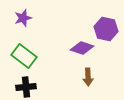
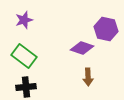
purple star: moved 1 px right, 2 px down
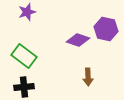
purple star: moved 3 px right, 8 px up
purple diamond: moved 4 px left, 8 px up
black cross: moved 2 px left
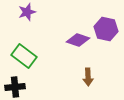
black cross: moved 9 px left
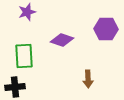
purple hexagon: rotated 10 degrees counterclockwise
purple diamond: moved 16 px left
green rectangle: rotated 50 degrees clockwise
brown arrow: moved 2 px down
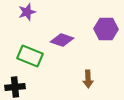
green rectangle: moved 6 px right; rotated 65 degrees counterclockwise
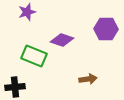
green rectangle: moved 4 px right
brown arrow: rotated 96 degrees counterclockwise
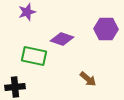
purple diamond: moved 1 px up
green rectangle: rotated 10 degrees counterclockwise
brown arrow: rotated 48 degrees clockwise
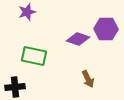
purple diamond: moved 16 px right
brown arrow: rotated 24 degrees clockwise
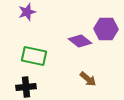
purple diamond: moved 2 px right, 2 px down; rotated 20 degrees clockwise
brown arrow: rotated 24 degrees counterclockwise
black cross: moved 11 px right
